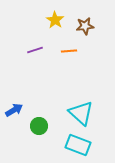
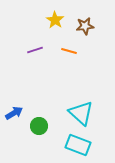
orange line: rotated 21 degrees clockwise
blue arrow: moved 3 px down
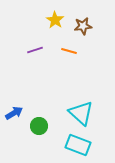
brown star: moved 2 px left
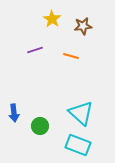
yellow star: moved 3 px left, 1 px up
orange line: moved 2 px right, 5 px down
blue arrow: rotated 114 degrees clockwise
green circle: moved 1 px right
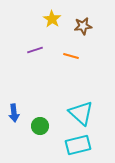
cyan rectangle: rotated 35 degrees counterclockwise
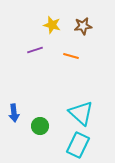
yellow star: moved 6 px down; rotated 18 degrees counterclockwise
cyan rectangle: rotated 50 degrees counterclockwise
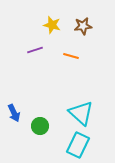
blue arrow: rotated 18 degrees counterclockwise
